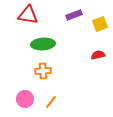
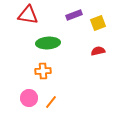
yellow square: moved 2 px left, 1 px up
green ellipse: moved 5 px right, 1 px up
red semicircle: moved 4 px up
pink circle: moved 4 px right, 1 px up
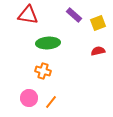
purple rectangle: rotated 63 degrees clockwise
orange cross: rotated 21 degrees clockwise
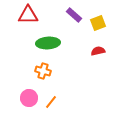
red triangle: rotated 10 degrees counterclockwise
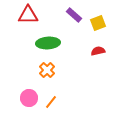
orange cross: moved 4 px right, 1 px up; rotated 28 degrees clockwise
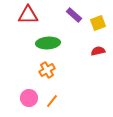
orange cross: rotated 14 degrees clockwise
orange line: moved 1 px right, 1 px up
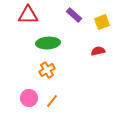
yellow square: moved 4 px right, 1 px up
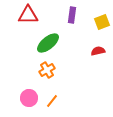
purple rectangle: moved 2 px left; rotated 56 degrees clockwise
green ellipse: rotated 35 degrees counterclockwise
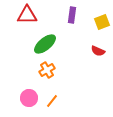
red triangle: moved 1 px left
green ellipse: moved 3 px left, 1 px down
red semicircle: rotated 144 degrees counterclockwise
